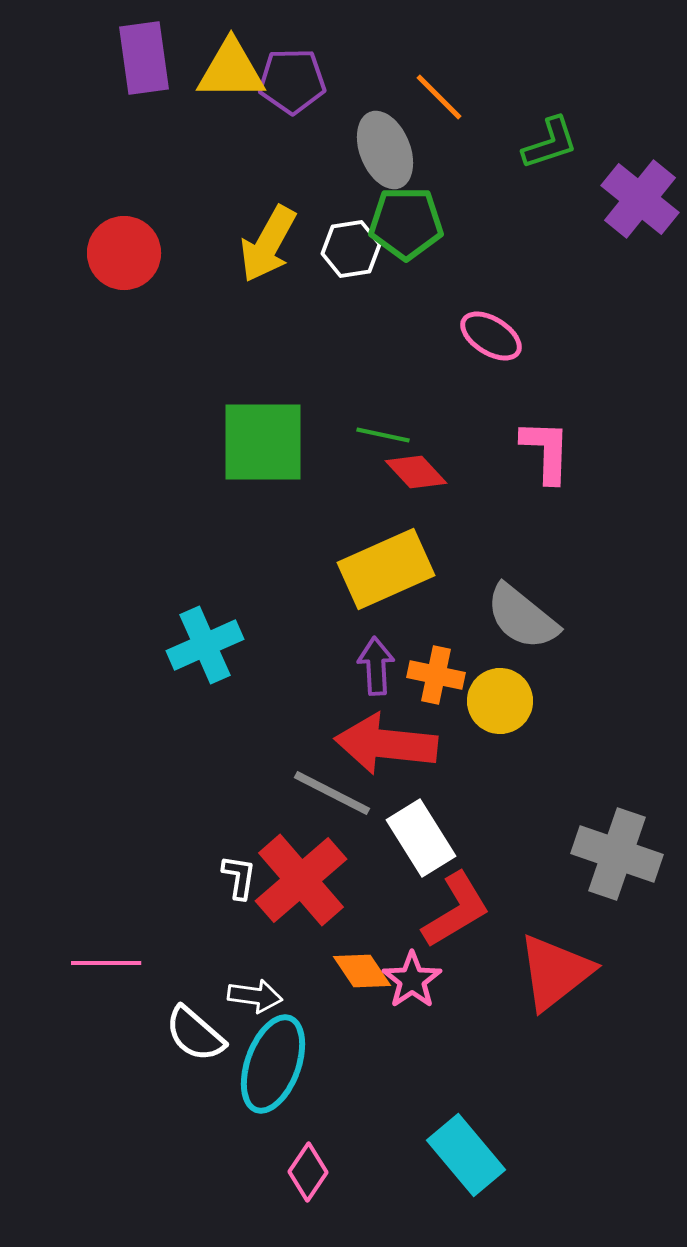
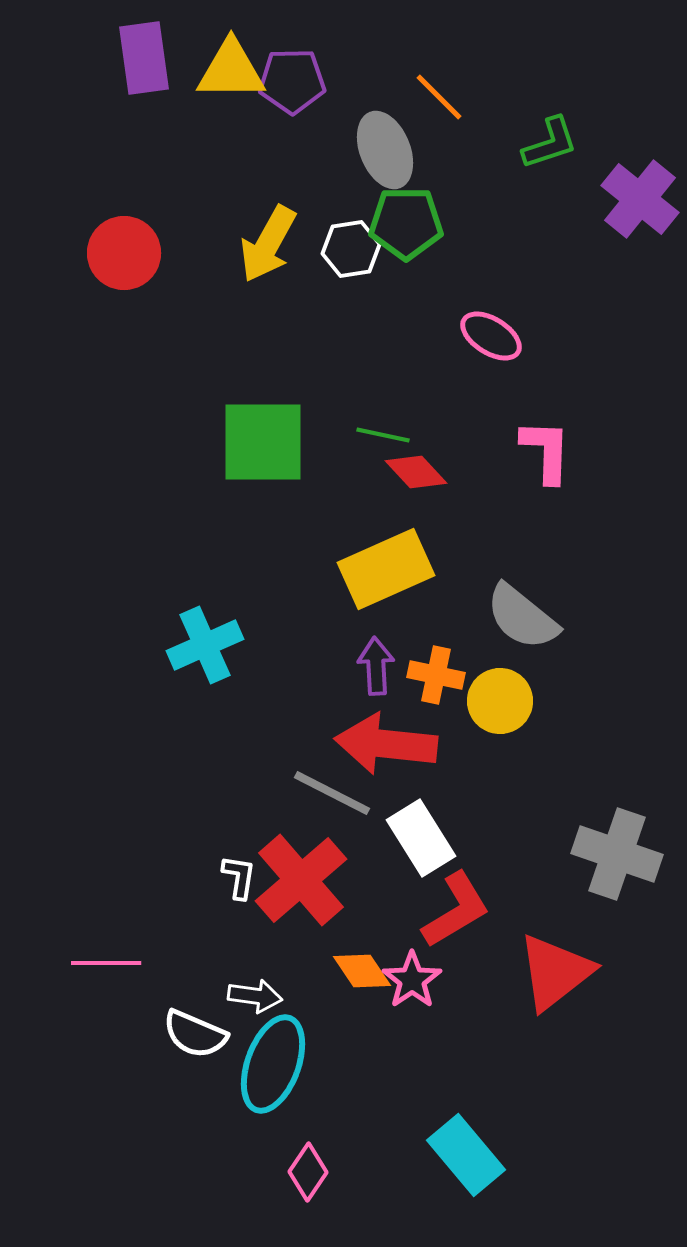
white semicircle: rotated 18 degrees counterclockwise
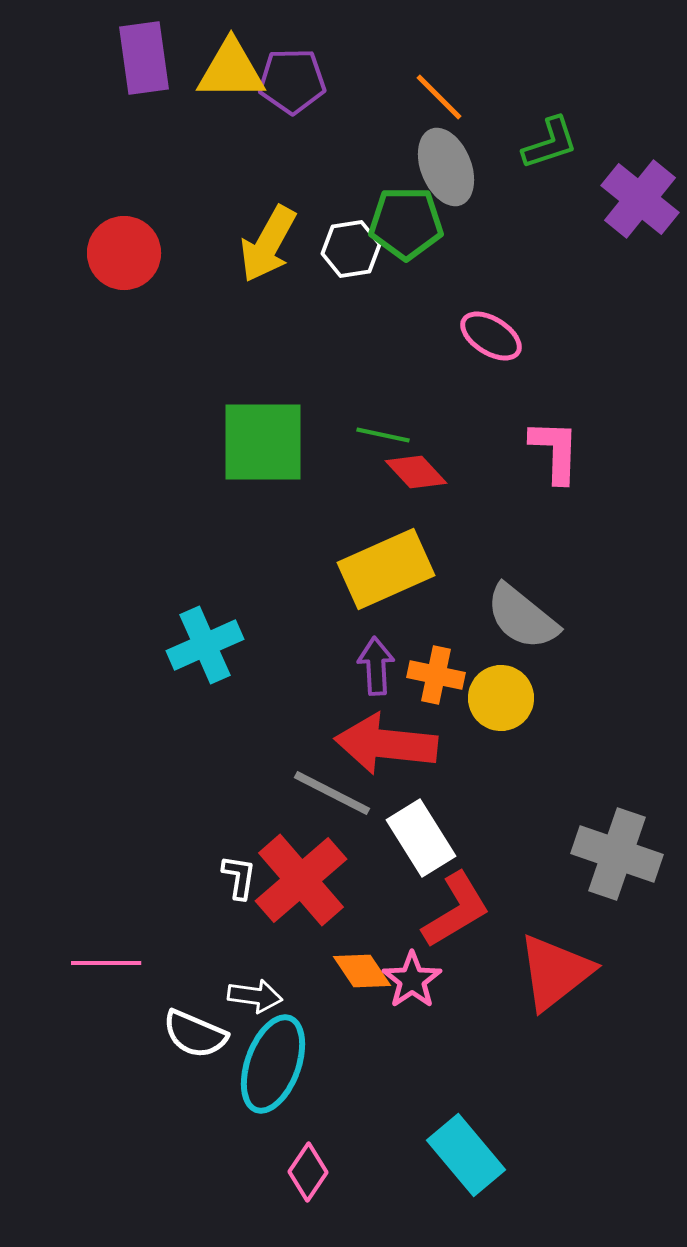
gray ellipse: moved 61 px right, 17 px down
pink L-shape: moved 9 px right
yellow circle: moved 1 px right, 3 px up
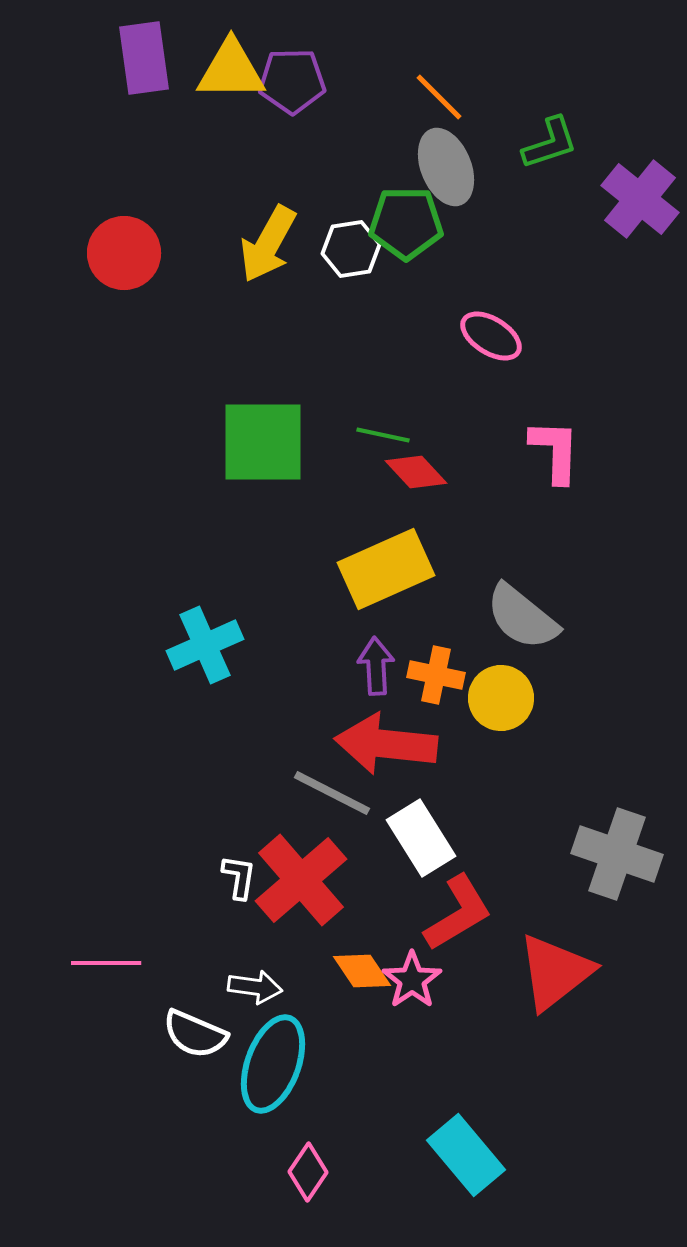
red L-shape: moved 2 px right, 3 px down
white arrow: moved 9 px up
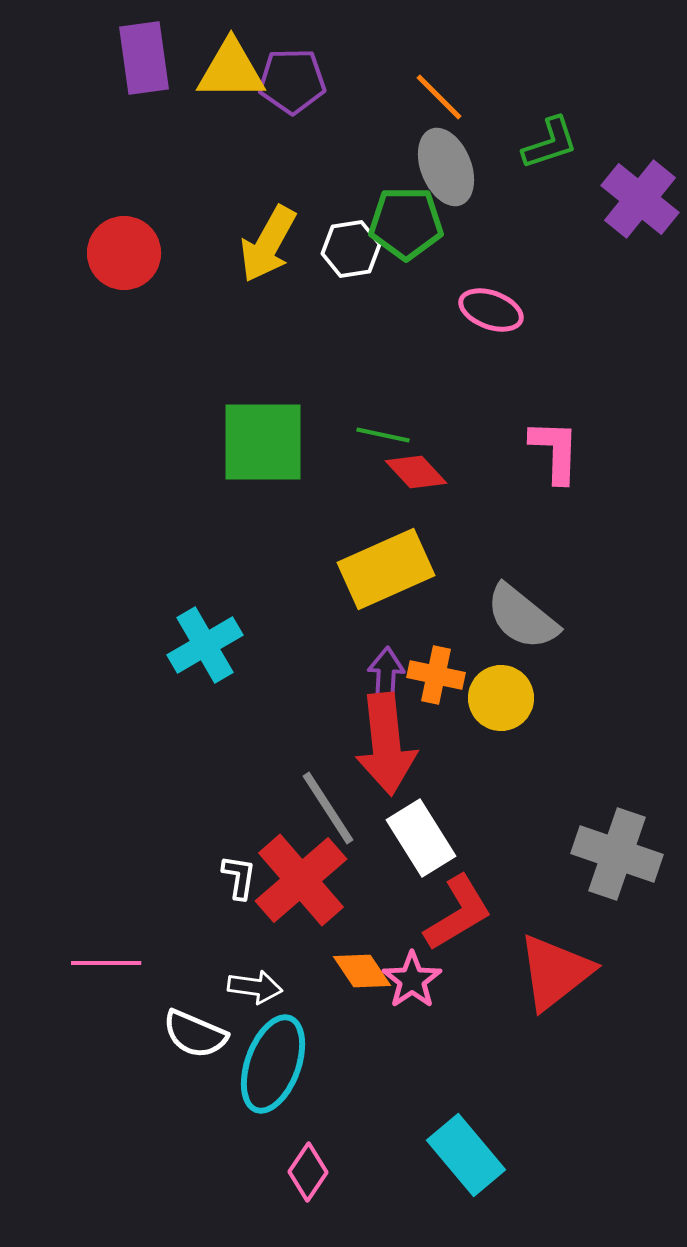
pink ellipse: moved 26 px up; rotated 12 degrees counterclockwise
cyan cross: rotated 6 degrees counterclockwise
purple arrow: moved 10 px right, 10 px down; rotated 6 degrees clockwise
red arrow: rotated 102 degrees counterclockwise
gray line: moved 4 px left, 15 px down; rotated 30 degrees clockwise
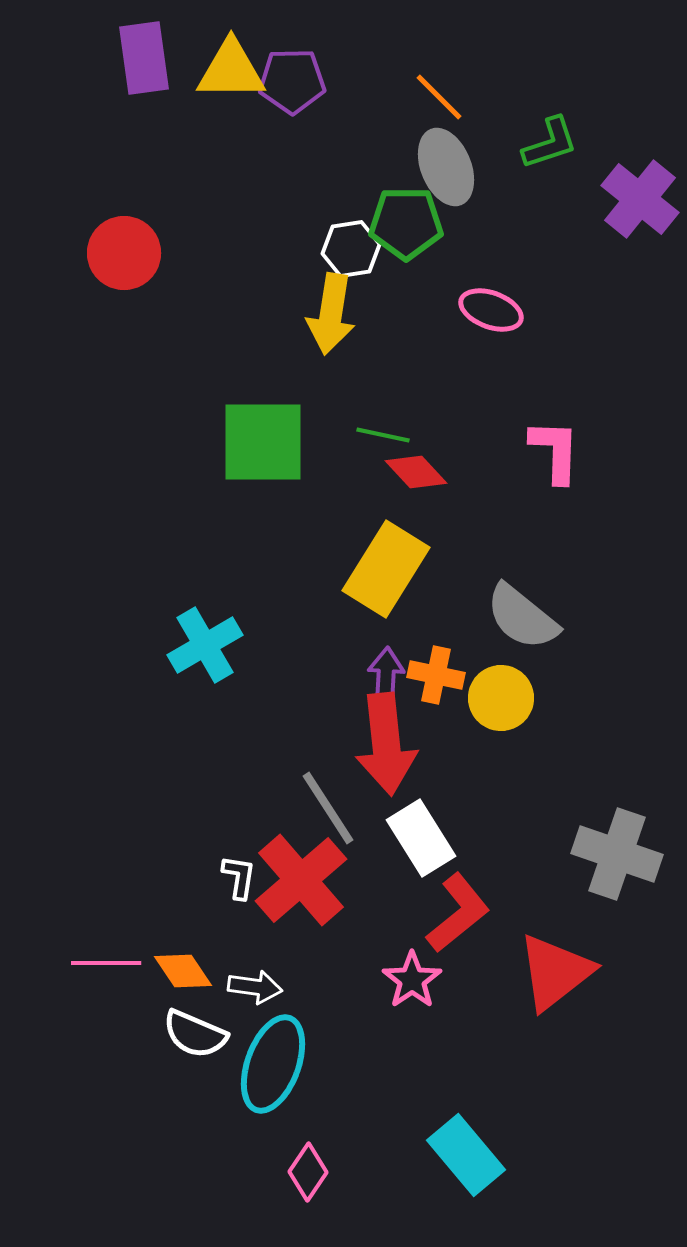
yellow arrow: moved 63 px right, 70 px down; rotated 20 degrees counterclockwise
yellow rectangle: rotated 34 degrees counterclockwise
red L-shape: rotated 8 degrees counterclockwise
orange diamond: moved 179 px left
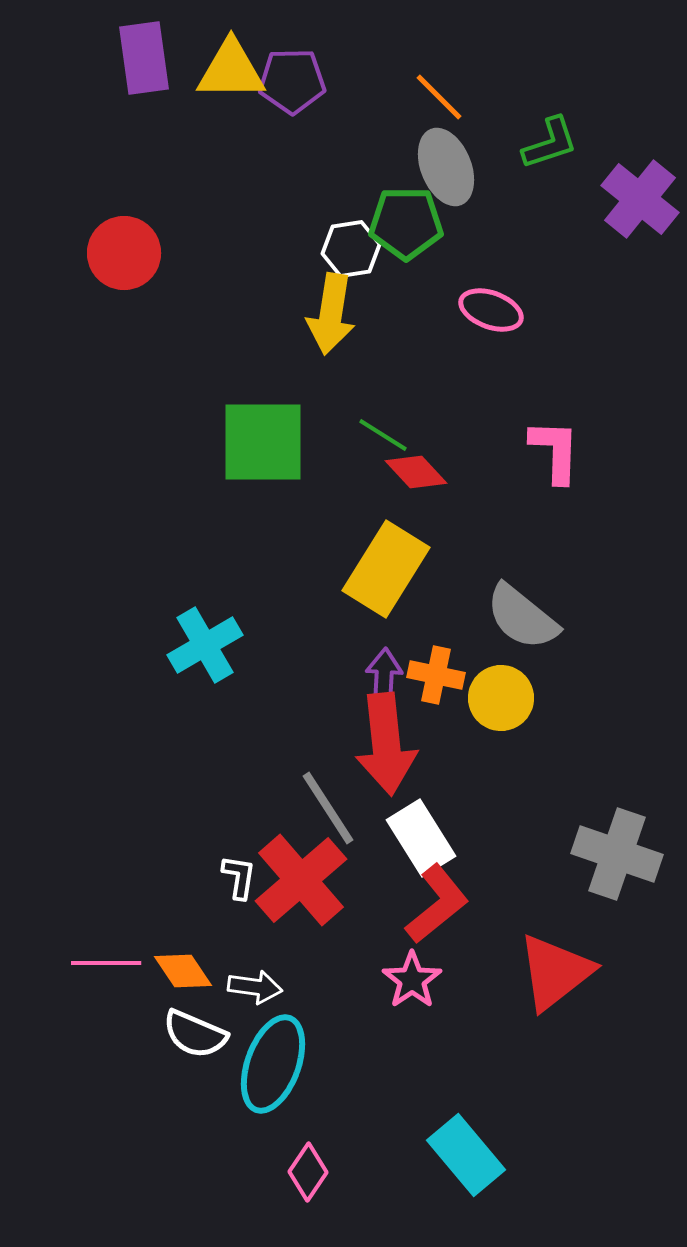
green line: rotated 20 degrees clockwise
purple arrow: moved 2 px left, 1 px down
red L-shape: moved 21 px left, 9 px up
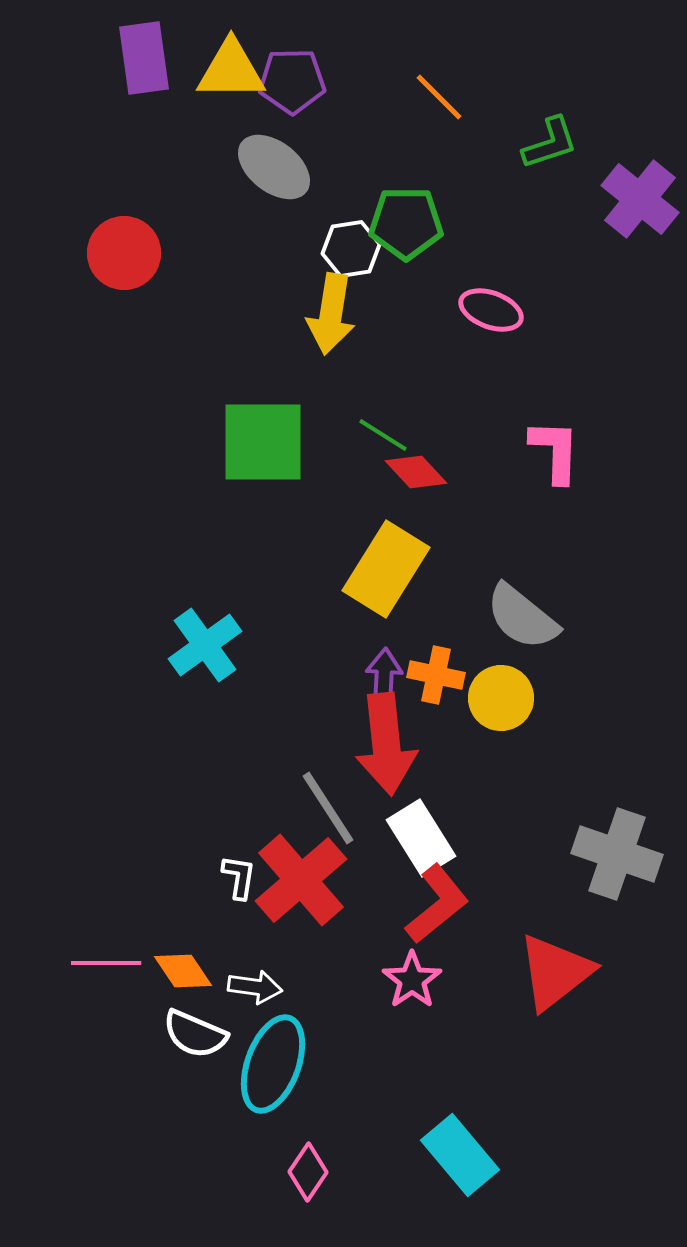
gray ellipse: moved 172 px left; rotated 30 degrees counterclockwise
cyan cross: rotated 6 degrees counterclockwise
cyan rectangle: moved 6 px left
